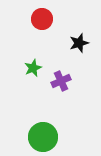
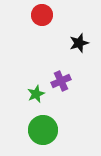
red circle: moved 4 px up
green star: moved 3 px right, 26 px down
green circle: moved 7 px up
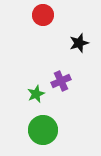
red circle: moved 1 px right
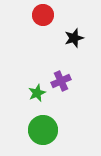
black star: moved 5 px left, 5 px up
green star: moved 1 px right, 1 px up
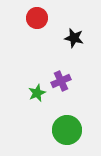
red circle: moved 6 px left, 3 px down
black star: rotated 30 degrees clockwise
green circle: moved 24 px right
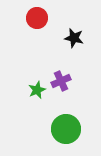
green star: moved 3 px up
green circle: moved 1 px left, 1 px up
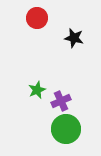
purple cross: moved 20 px down
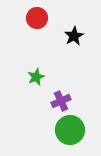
black star: moved 2 px up; rotated 30 degrees clockwise
green star: moved 1 px left, 13 px up
green circle: moved 4 px right, 1 px down
